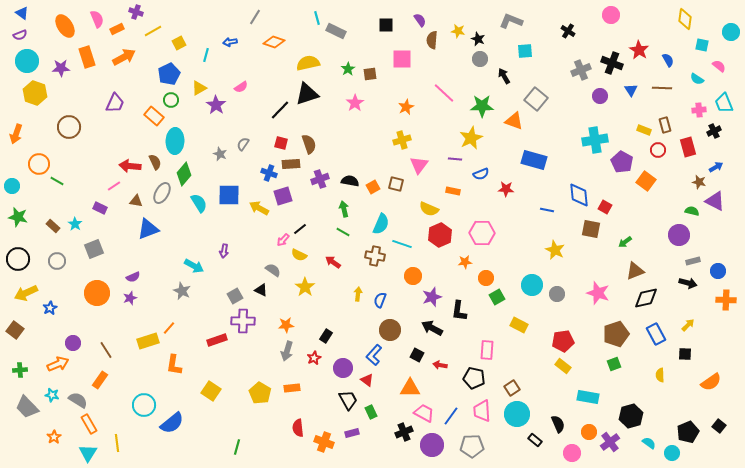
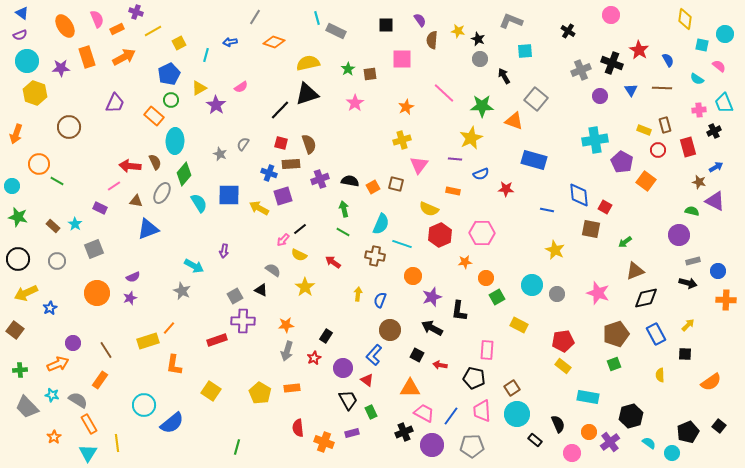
cyan circle at (731, 32): moved 6 px left, 2 px down
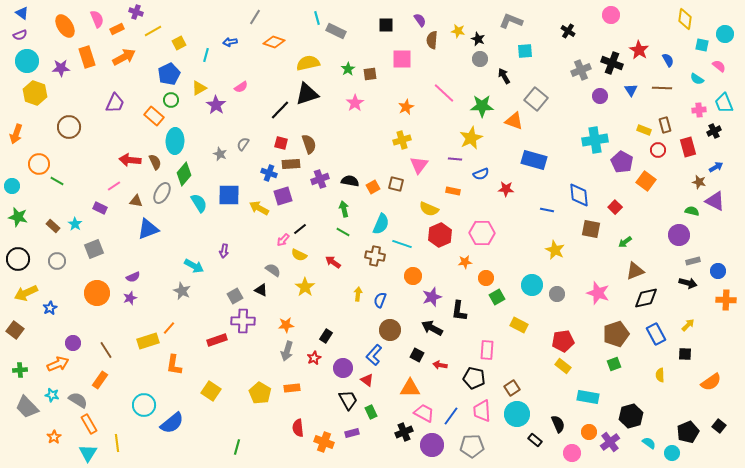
red arrow at (130, 166): moved 6 px up
red square at (605, 207): moved 10 px right; rotated 16 degrees clockwise
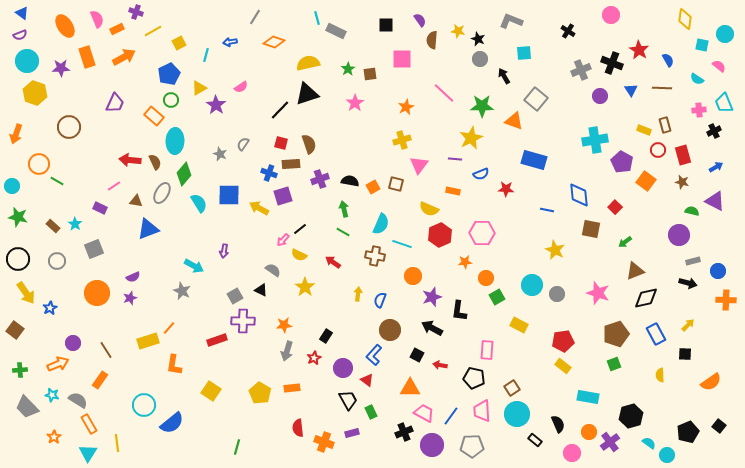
cyan square at (525, 51): moved 1 px left, 2 px down
red rectangle at (688, 147): moved 5 px left, 8 px down
brown star at (699, 182): moved 17 px left
yellow arrow at (26, 293): rotated 100 degrees counterclockwise
orange star at (286, 325): moved 2 px left
cyan circle at (672, 453): moved 5 px left, 2 px down
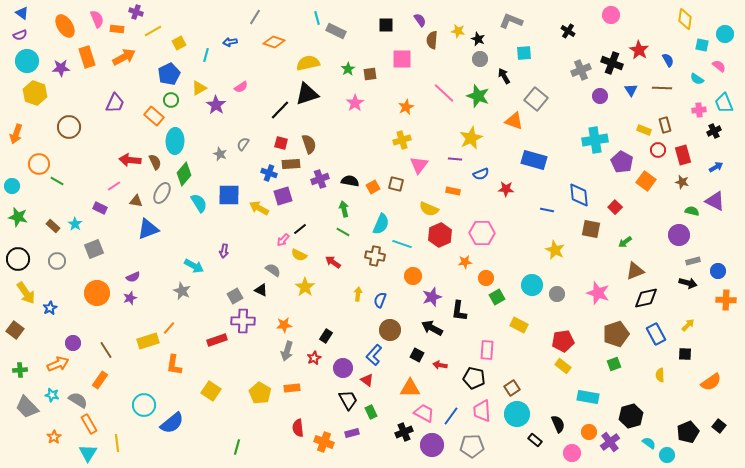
orange rectangle at (117, 29): rotated 32 degrees clockwise
green star at (482, 106): moved 4 px left, 10 px up; rotated 20 degrees clockwise
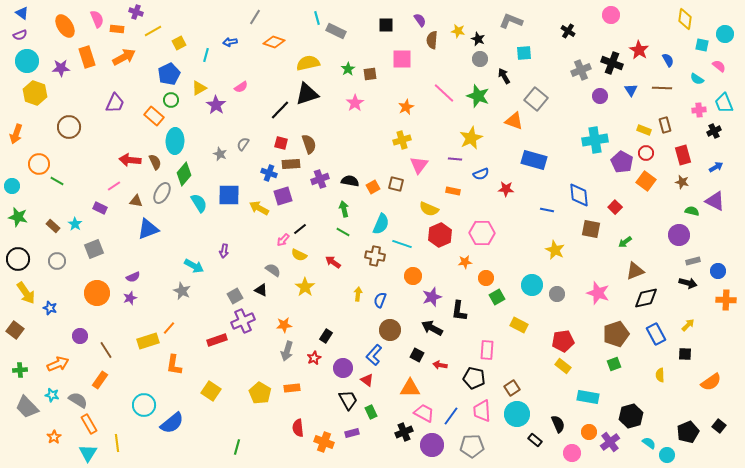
red circle at (658, 150): moved 12 px left, 3 px down
blue star at (50, 308): rotated 24 degrees counterclockwise
purple cross at (243, 321): rotated 25 degrees counterclockwise
purple circle at (73, 343): moved 7 px right, 7 px up
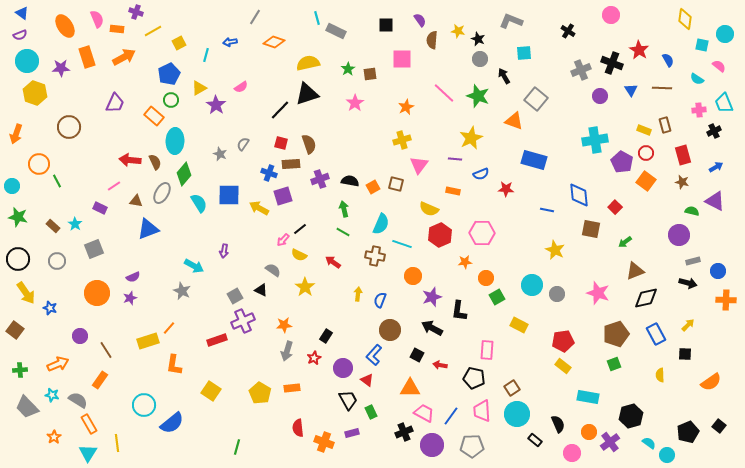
green line at (57, 181): rotated 32 degrees clockwise
